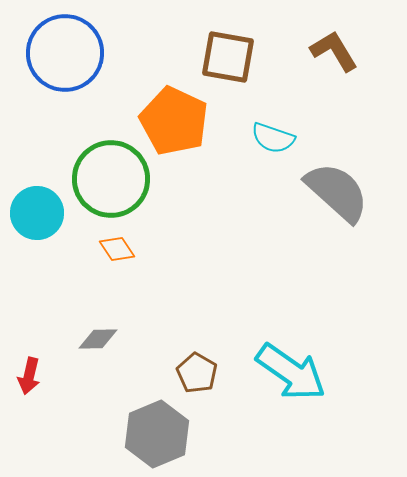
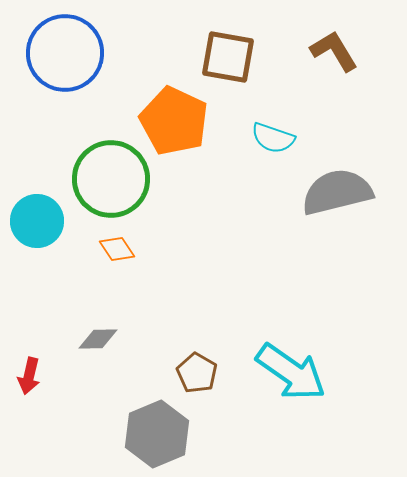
gray semicircle: rotated 56 degrees counterclockwise
cyan circle: moved 8 px down
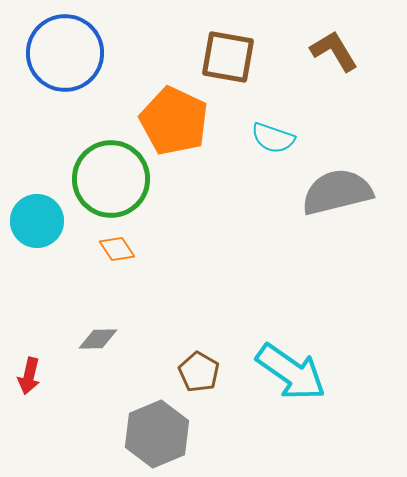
brown pentagon: moved 2 px right, 1 px up
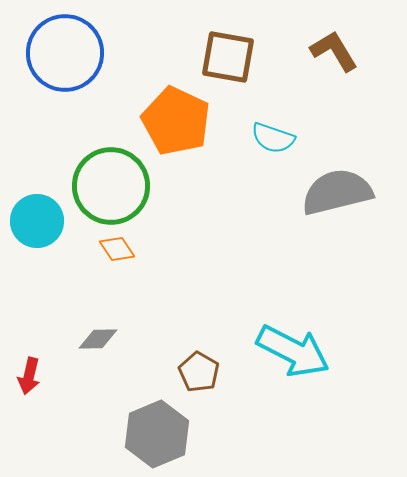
orange pentagon: moved 2 px right
green circle: moved 7 px down
cyan arrow: moved 2 px right, 21 px up; rotated 8 degrees counterclockwise
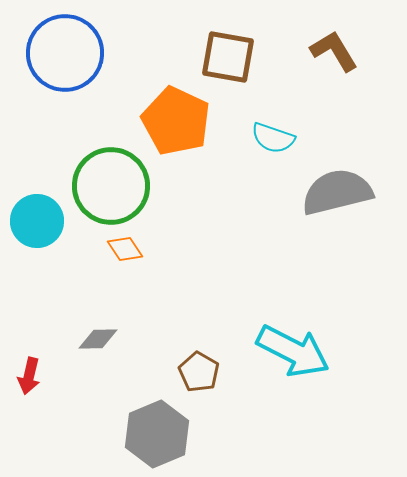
orange diamond: moved 8 px right
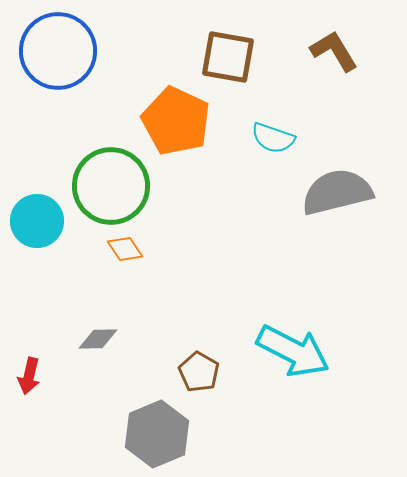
blue circle: moved 7 px left, 2 px up
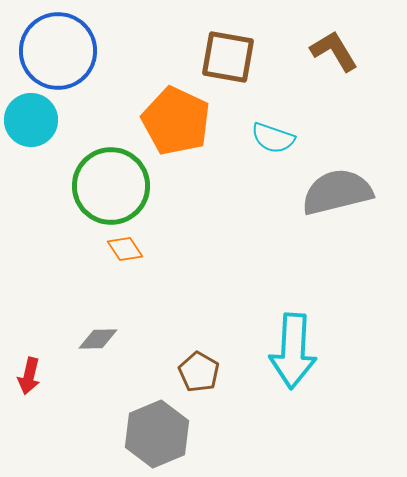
cyan circle: moved 6 px left, 101 px up
cyan arrow: rotated 66 degrees clockwise
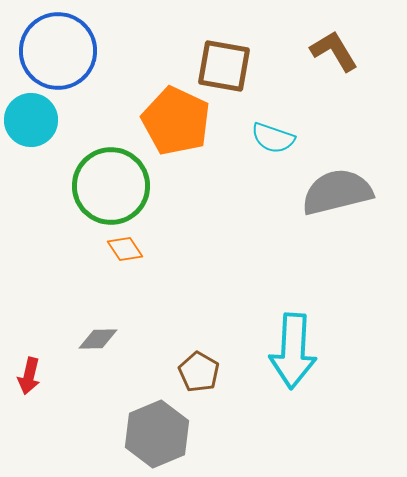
brown square: moved 4 px left, 9 px down
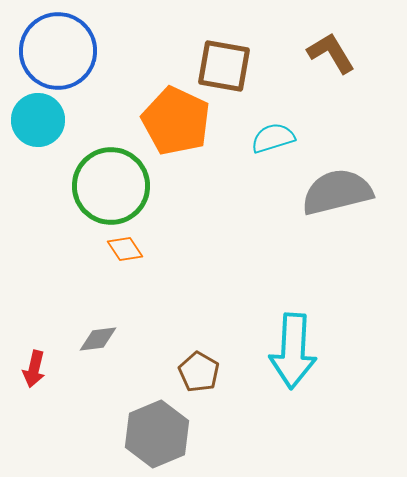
brown L-shape: moved 3 px left, 2 px down
cyan circle: moved 7 px right
cyan semicircle: rotated 144 degrees clockwise
gray diamond: rotated 6 degrees counterclockwise
red arrow: moved 5 px right, 7 px up
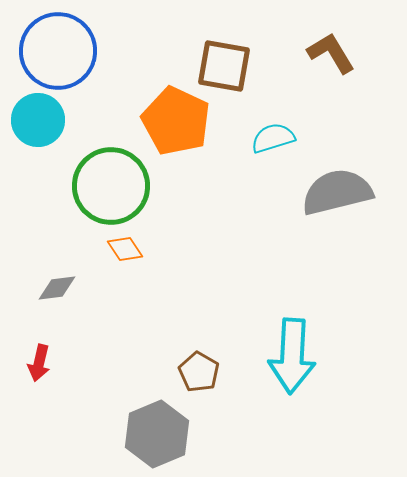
gray diamond: moved 41 px left, 51 px up
cyan arrow: moved 1 px left, 5 px down
red arrow: moved 5 px right, 6 px up
